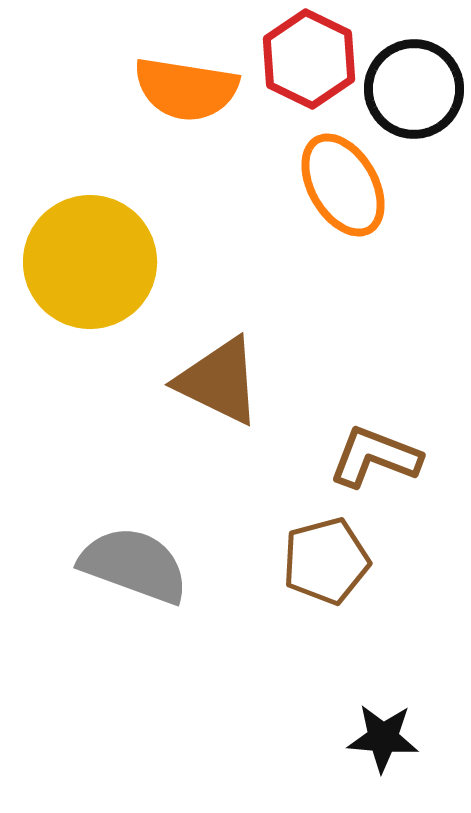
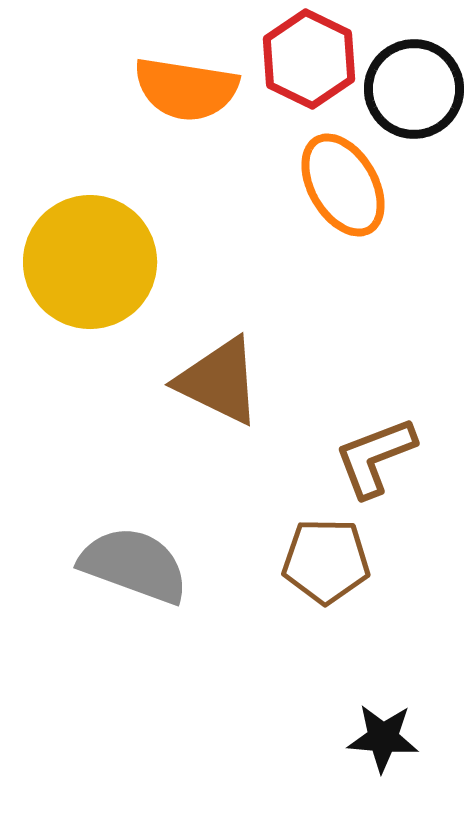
brown L-shape: rotated 42 degrees counterclockwise
brown pentagon: rotated 16 degrees clockwise
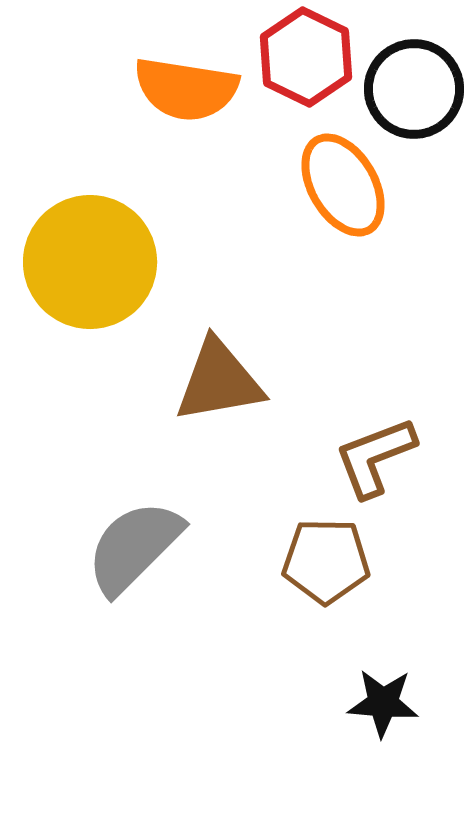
red hexagon: moved 3 px left, 2 px up
brown triangle: rotated 36 degrees counterclockwise
gray semicircle: moved 18 px up; rotated 65 degrees counterclockwise
black star: moved 35 px up
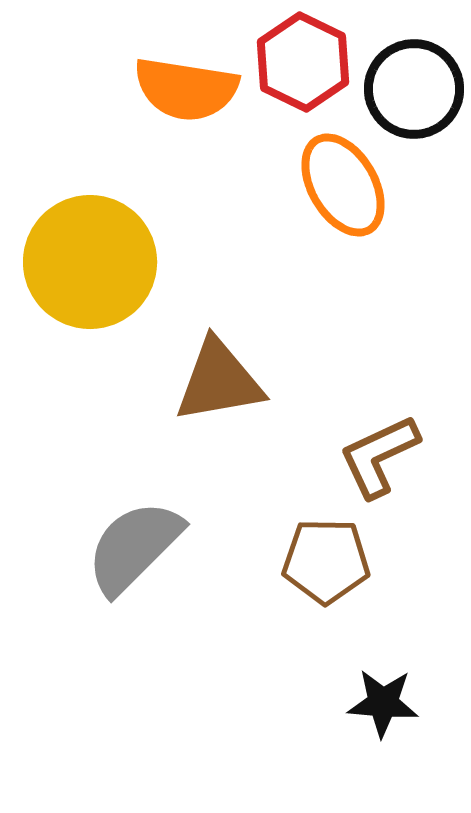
red hexagon: moved 3 px left, 5 px down
brown L-shape: moved 4 px right, 1 px up; rotated 4 degrees counterclockwise
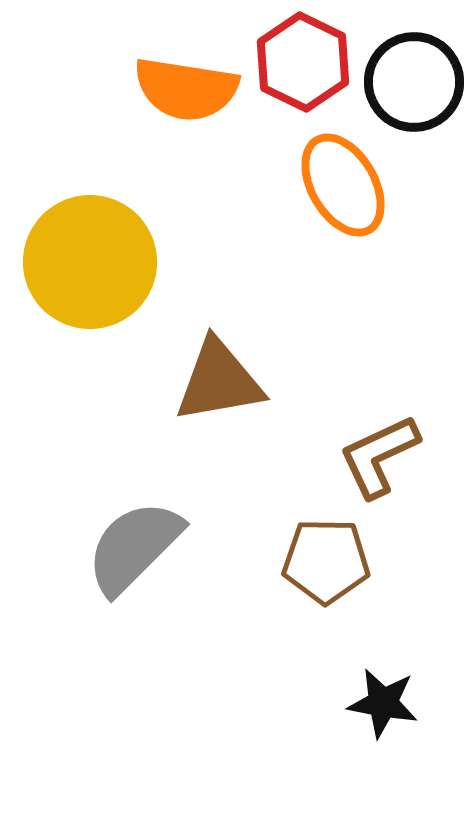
black circle: moved 7 px up
black star: rotated 6 degrees clockwise
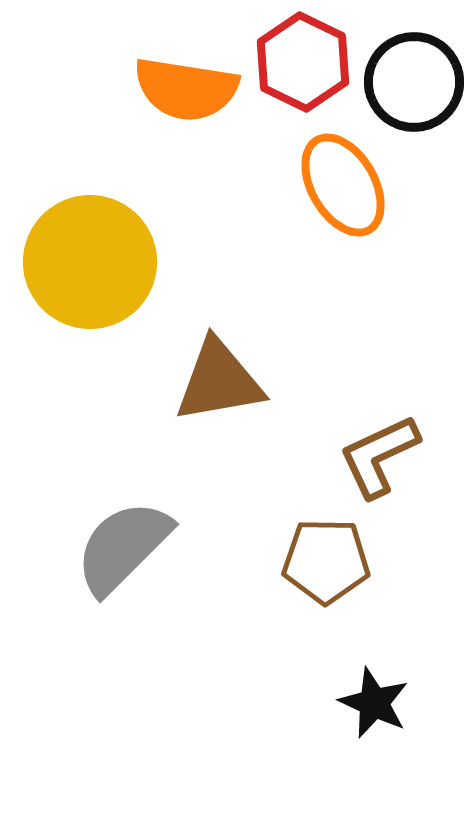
gray semicircle: moved 11 px left
black star: moved 9 px left; rotated 14 degrees clockwise
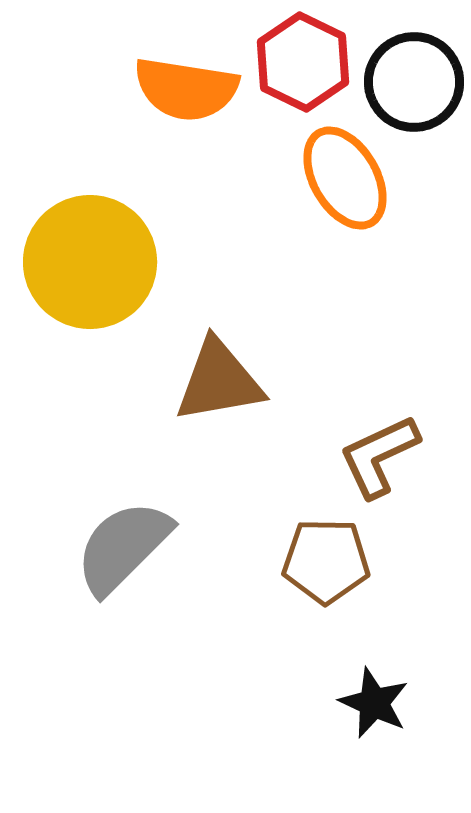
orange ellipse: moved 2 px right, 7 px up
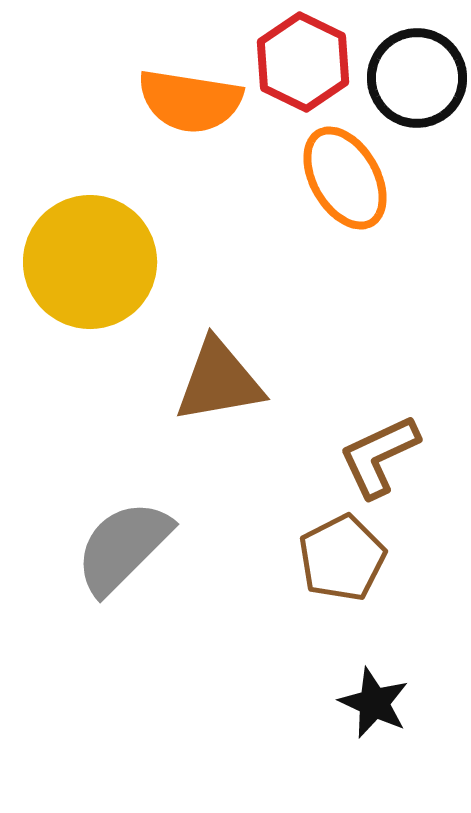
black circle: moved 3 px right, 4 px up
orange semicircle: moved 4 px right, 12 px down
brown pentagon: moved 16 px right, 3 px up; rotated 28 degrees counterclockwise
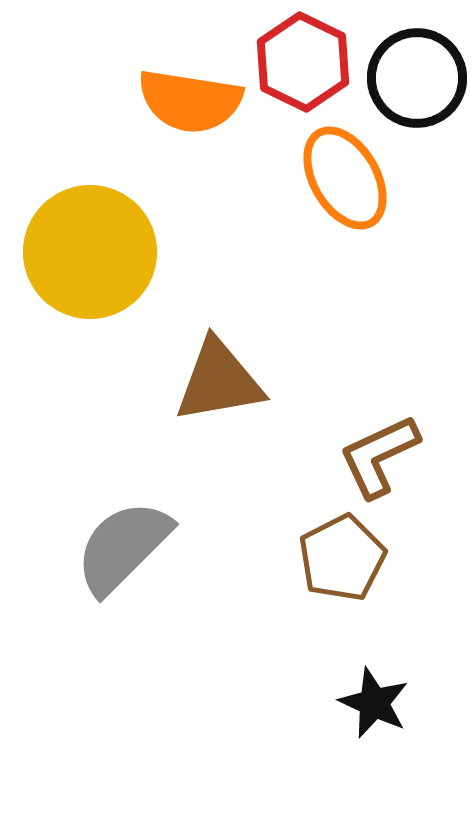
yellow circle: moved 10 px up
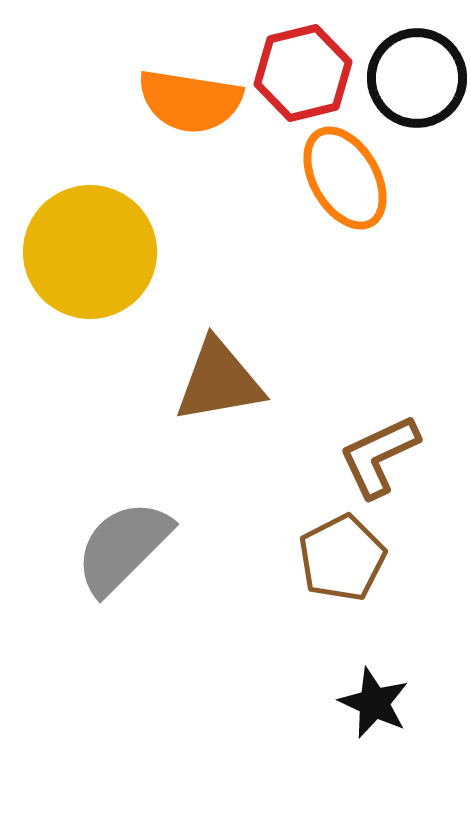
red hexagon: moved 11 px down; rotated 20 degrees clockwise
